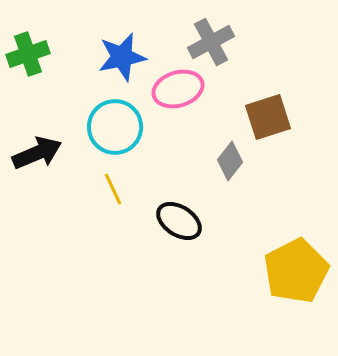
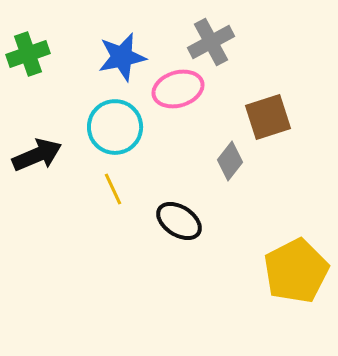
black arrow: moved 2 px down
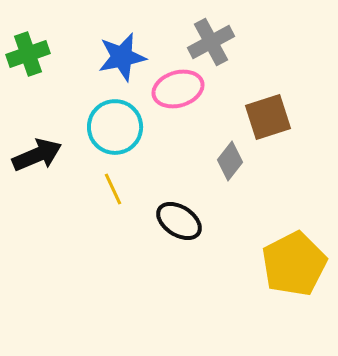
yellow pentagon: moved 2 px left, 7 px up
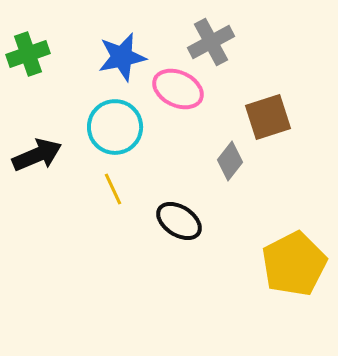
pink ellipse: rotated 42 degrees clockwise
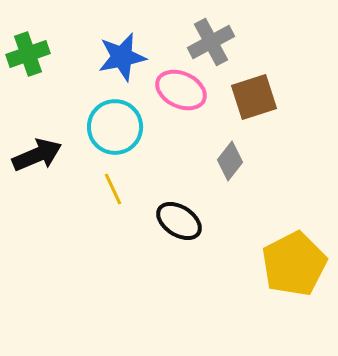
pink ellipse: moved 3 px right, 1 px down
brown square: moved 14 px left, 20 px up
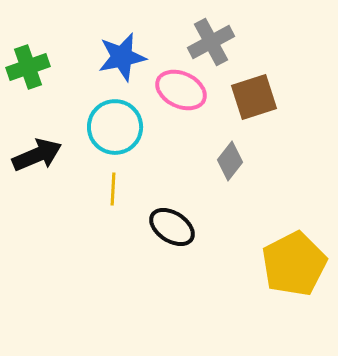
green cross: moved 13 px down
yellow line: rotated 28 degrees clockwise
black ellipse: moved 7 px left, 6 px down
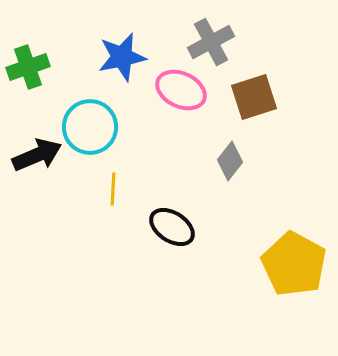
cyan circle: moved 25 px left
yellow pentagon: rotated 16 degrees counterclockwise
